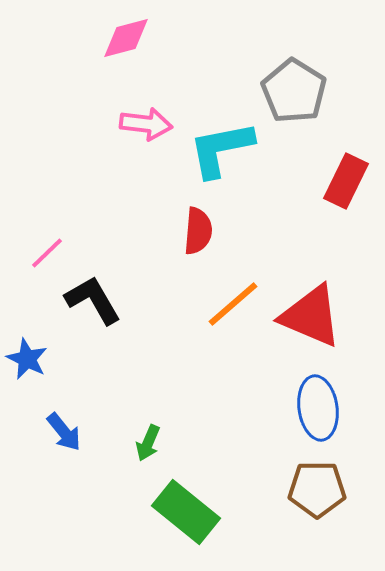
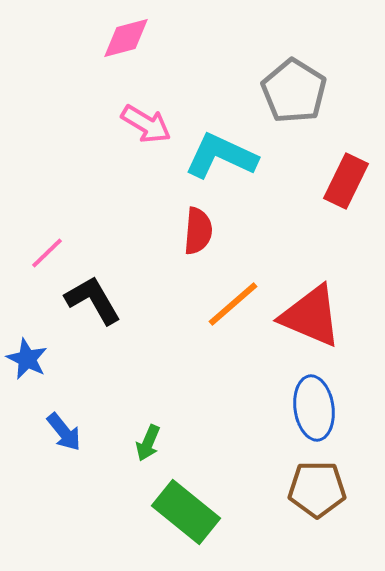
pink arrow: rotated 24 degrees clockwise
cyan L-shape: moved 7 px down; rotated 36 degrees clockwise
blue ellipse: moved 4 px left
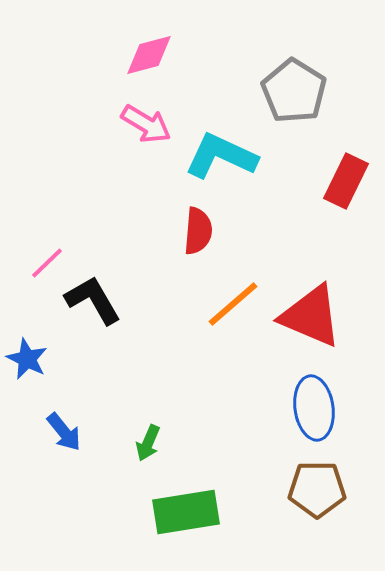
pink diamond: moved 23 px right, 17 px down
pink line: moved 10 px down
green rectangle: rotated 48 degrees counterclockwise
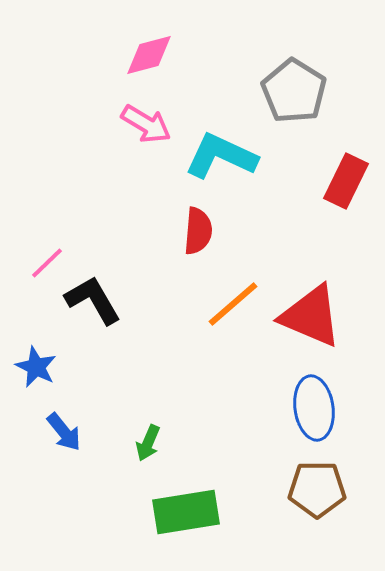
blue star: moved 9 px right, 8 px down
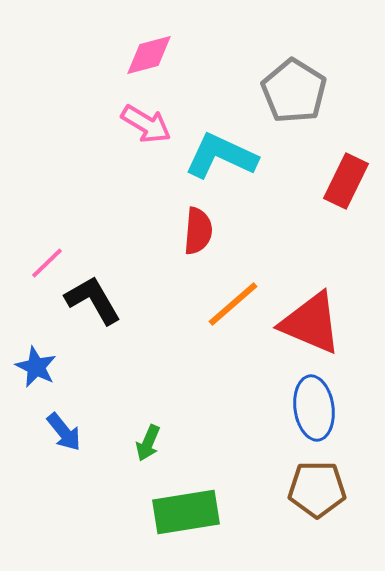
red triangle: moved 7 px down
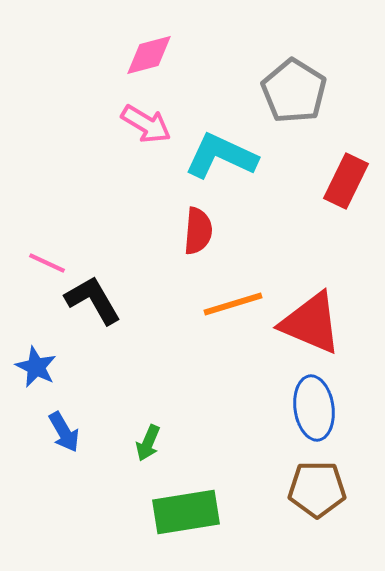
pink line: rotated 69 degrees clockwise
orange line: rotated 24 degrees clockwise
blue arrow: rotated 9 degrees clockwise
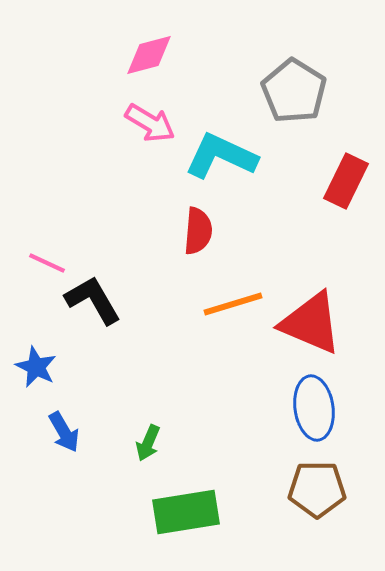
pink arrow: moved 4 px right, 1 px up
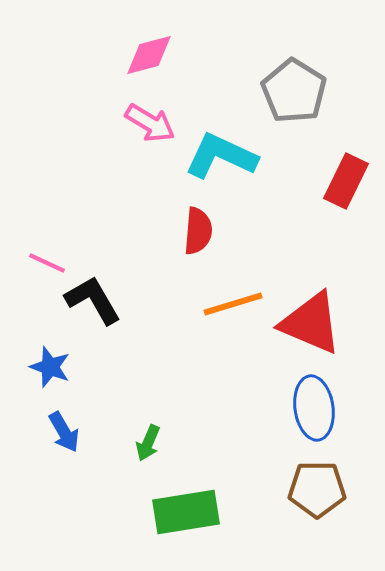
blue star: moved 14 px right; rotated 6 degrees counterclockwise
